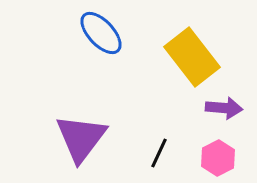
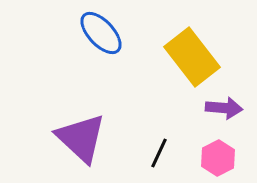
purple triangle: rotated 24 degrees counterclockwise
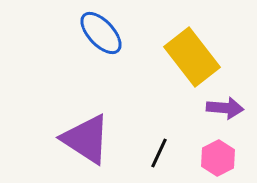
purple arrow: moved 1 px right
purple triangle: moved 5 px right, 1 px down; rotated 10 degrees counterclockwise
